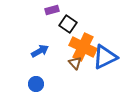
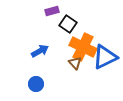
purple rectangle: moved 1 px down
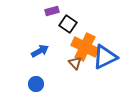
orange cross: moved 2 px right
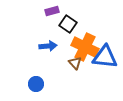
blue arrow: moved 8 px right, 5 px up; rotated 24 degrees clockwise
blue triangle: rotated 32 degrees clockwise
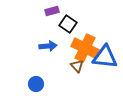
orange cross: moved 1 px down
brown triangle: moved 2 px right, 3 px down
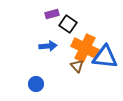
purple rectangle: moved 3 px down
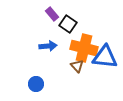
purple rectangle: rotated 64 degrees clockwise
orange cross: moved 1 px left; rotated 12 degrees counterclockwise
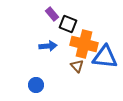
black square: rotated 12 degrees counterclockwise
orange cross: moved 4 px up
blue circle: moved 1 px down
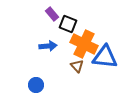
orange cross: rotated 12 degrees clockwise
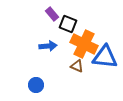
brown triangle: rotated 24 degrees counterclockwise
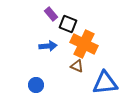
purple rectangle: moved 1 px left
blue triangle: moved 26 px down; rotated 12 degrees counterclockwise
